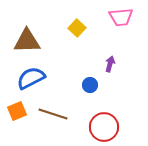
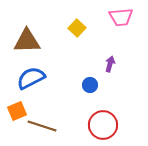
brown line: moved 11 px left, 12 px down
red circle: moved 1 px left, 2 px up
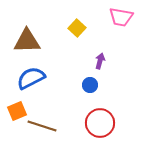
pink trapezoid: rotated 15 degrees clockwise
purple arrow: moved 10 px left, 3 px up
red circle: moved 3 px left, 2 px up
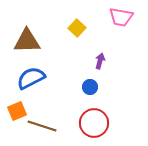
blue circle: moved 2 px down
red circle: moved 6 px left
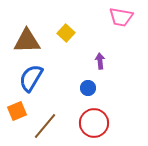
yellow square: moved 11 px left, 5 px down
purple arrow: rotated 21 degrees counterclockwise
blue semicircle: rotated 32 degrees counterclockwise
blue circle: moved 2 px left, 1 px down
brown line: moved 3 px right; rotated 68 degrees counterclockwise
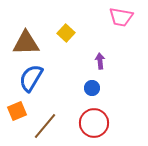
brown triangle: moved 1 px left, 2 px down
blue circle: moved 4 px right
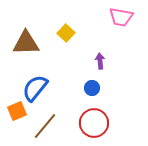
blue semicircle: moved 4 px right, 10 px down; rotated 8 degrees clockwise
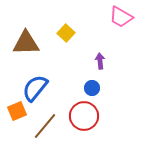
pink trapezoid: rotated 20 degrees clockwise
red circle: moved 10 px left, 7 px up
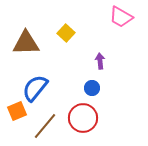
red circle: moved 1 px left, 2 px down
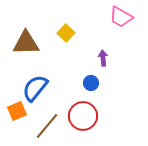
purple arrow: moved 3 px right, 3 px up
blue circle: moved 1 px left, 5 px up
red circle: moved 2 px up
brown line: moved 2 px right
